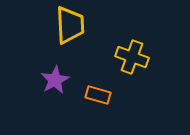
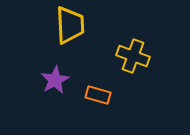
yellow cross: moved 1 px right, 1 px up
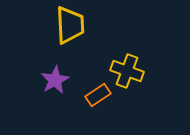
yellow cross: moved 6 px left, 15 px down
orange rectangle: rotated 50 degrees counterclockwise
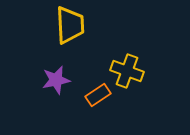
purple star: moved 1 px right; rotated 16 degrees clockwise
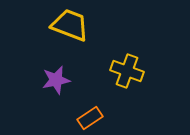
yellow trapezoid: rotated 66 degrees counterclockwise
orange rectangle: moved 8 px left, 23 px down
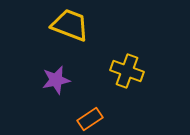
orange rectangle: moved 1 px down
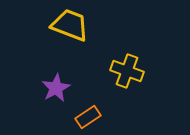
purple star: moved 8 px down; rotated 16 degrees counterclockwise
orange rectangle: moved 2 px left, 2 px up
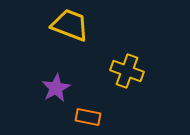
orange rectangle: rotated 45 degrees clockwise
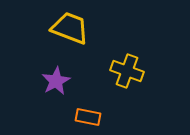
yellow trapezoid: moved 3 px down
purple star: moved 7 px up
